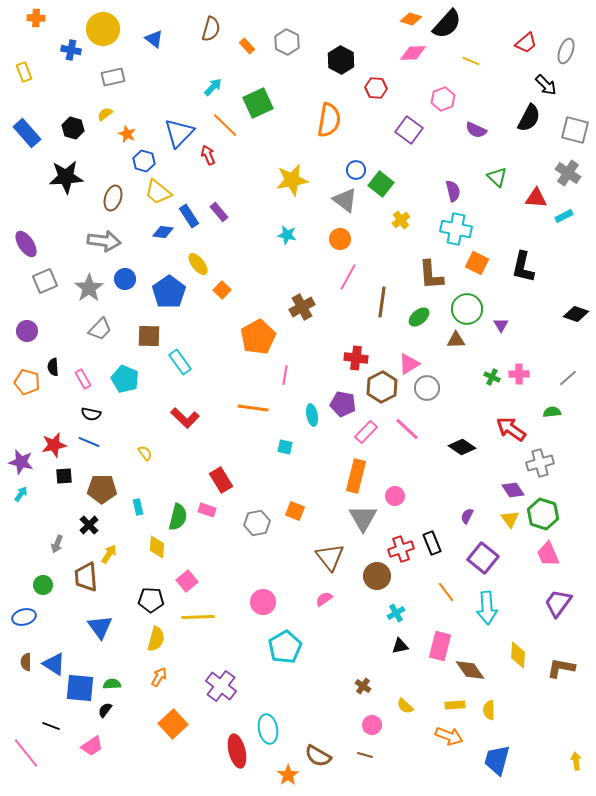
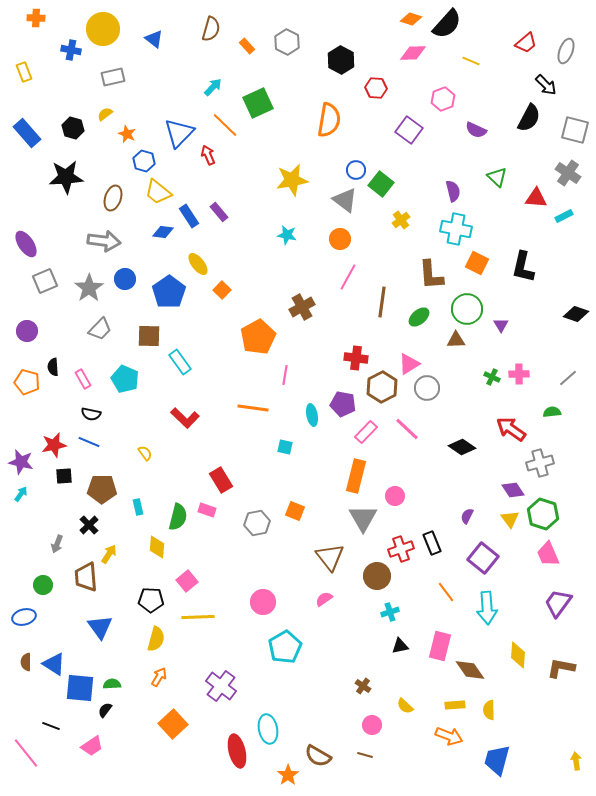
cyan cross at (396, 613): moved 6 px left, 1 px up; rotated 12 degrees clockwise
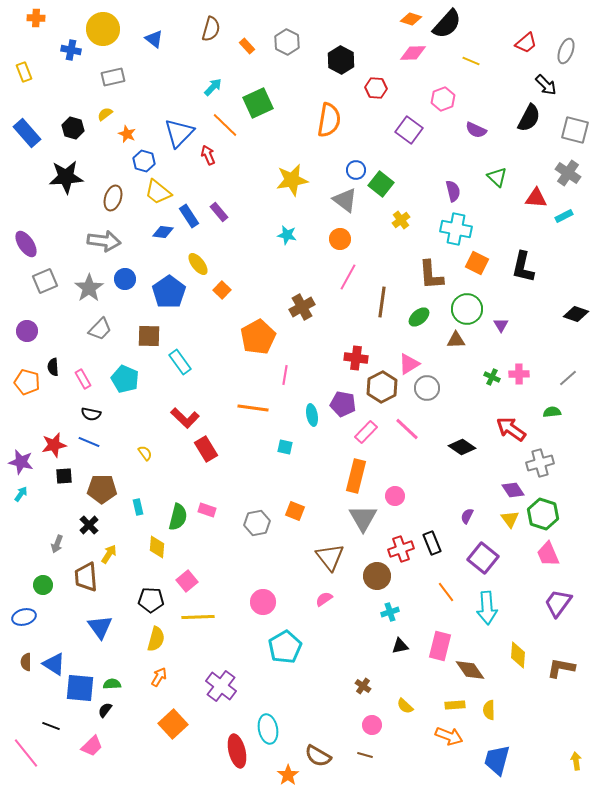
red rectangle at (221, 480): moved 15 px left, 31 px up
pink trapezoid at (92, 746): rotated 10 degrees counterclockwise
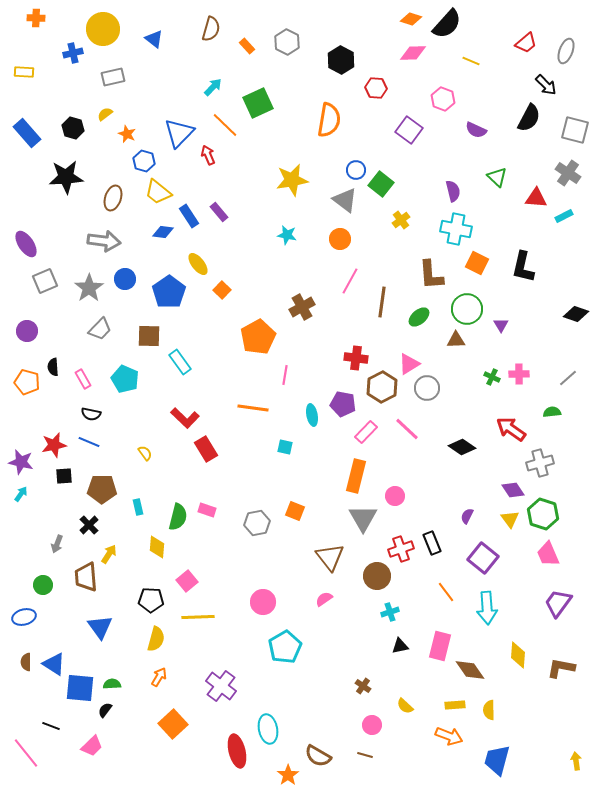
blue cross at (71, 50): moved 2 px right, 3 px down; rotated 24 degrees counterclockwise
yellow rectangle at (24, 72): rotated 66 degrees counterclockwise
pink hexagon at (443, 99): rotated 20 degrees counterclockwise
pink line at (348, 277): moved 2 px right, 4 px down
